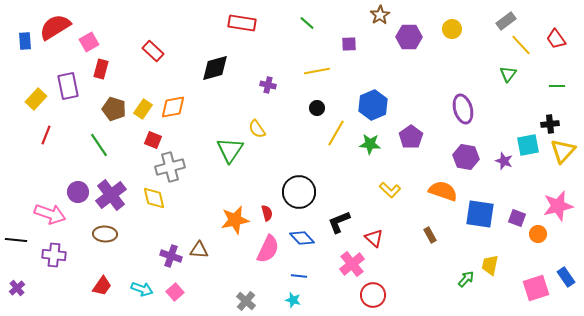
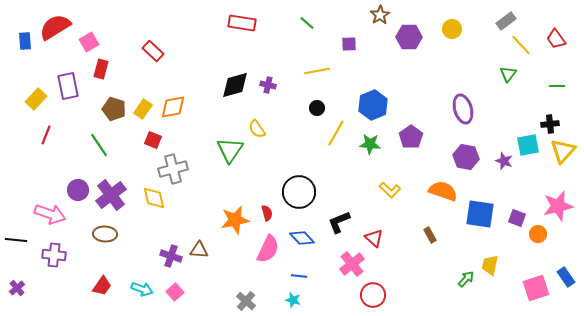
black diamond at (215, 68): moved 20 px right, 17 px down
gray cross at (170, 167): moved 3 px right, 2 px down
purple circle at (78, 192): moved 2 px up
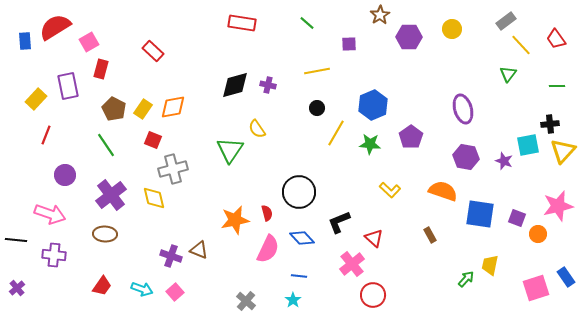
brown pentagon at (114, 109): rotated 10 degrees clockwise
green line at (99, 145): moved 7 px right
purple circle at (78, 190): moved 13 px left, 15 px up
brown triangle at (199, 250): rotated 18 degrees clockwise
cyan star at (293, 300): rotated 21 degrees clockwise
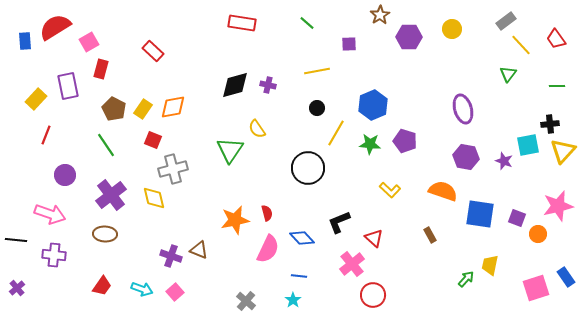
purple pentagon at (411, 137): moved 6 px left, 4 px down; rotated 20 degrees counterclockwise
black circle at (299, 192): moved 9 px right, 24 px up
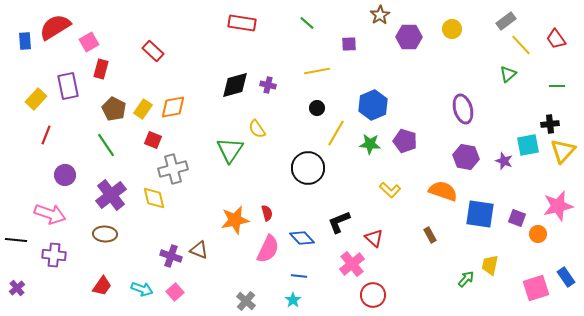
green triangle at (508, 74): rotated 12 degrees clockwise
